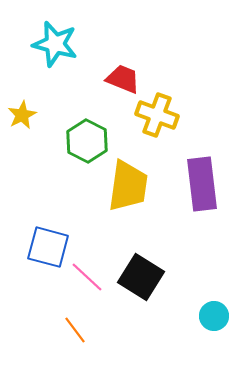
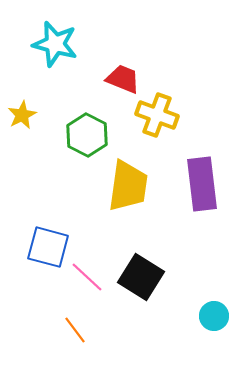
green hexagon: moved 6 px up
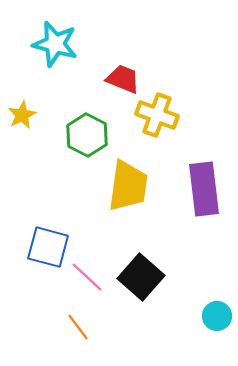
purple rectangle: moved 2 px right, 5 px down
black square: rotated 9 degrees clockwise
cyan circle: moved 3 px right
orange line: moved 3 px right, 3 px up
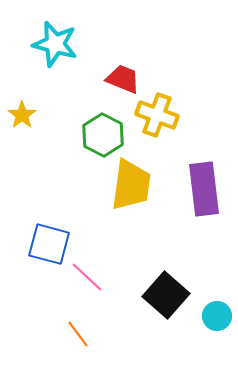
yellow star: rotated 8 degrees counterclockwise
green hexagon: moved 16 px right
yellow trapezoid: moved 3 px right, 1 px up
blue square: moved 1 px right, 3 px up
black square: moved 25 px right, 18 px down
orange line: moved 7 px down
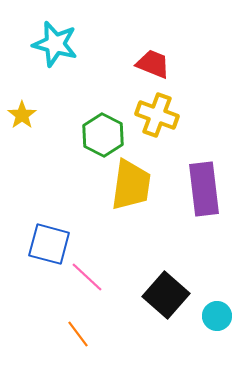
red trapezoid: moved 30 px right, 15 px up
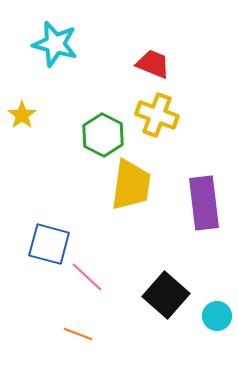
purple rectangle: moved 14 px down
orange line: rotated 32 degrees counterclockwise
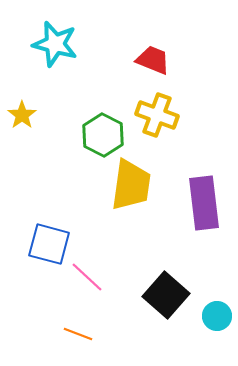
red trapezoid: moved 4 px up
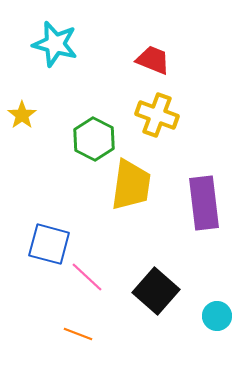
green hexagon: moved 9 px left, 4 px down
black square: moved 10 px left, 4 px up
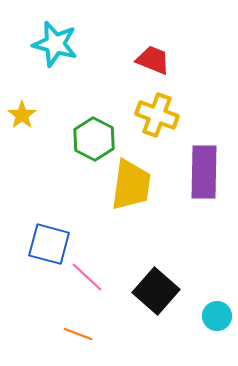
purple rectangle: moved 31 px up; rotated 8 degrees clockwise
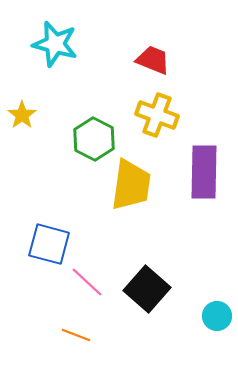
pink line: moved 5 px down
black square: moved 9 px left, 2 px up
orange line: moved 2 px left, 1 px down
